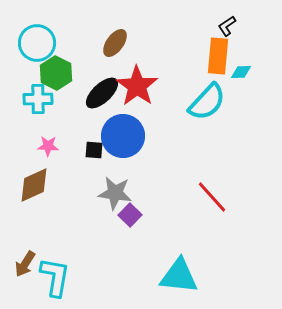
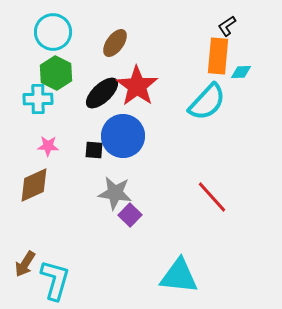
cyan circle: moved 16 px right, 11 px up
cyan L-shape: moved 3 px down; rotated 6 degrees clockwise
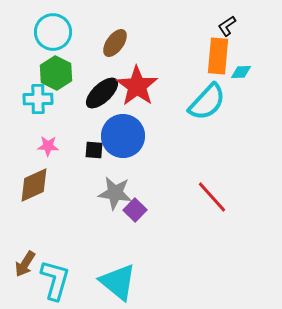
purple square: moved 5 px right, 5 px up
cyan triangle: moved 61 px left, 6 px down; rotated 33 degrees clockwise
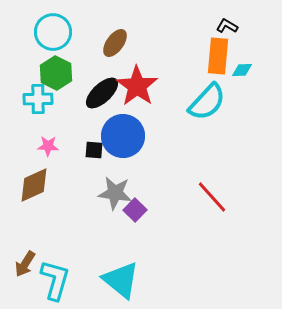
black L-shape: rotated 65 degrees clockwise
cyan diamond: moved 1 px right, 2 px up
cyan triangle: moved 3 px right, 2 px up
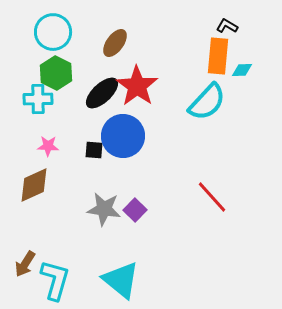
gray star: moved 11 px left, 16 px down
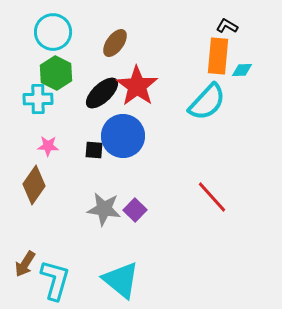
brown diamond: rotated 30 degrees counterclockwise
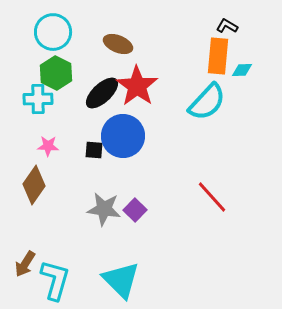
brown ellipse: moved 3 px right, 1 px down; rotated 76 degrees clockwise
cyan triangle: rotated 6 degrees clockwise
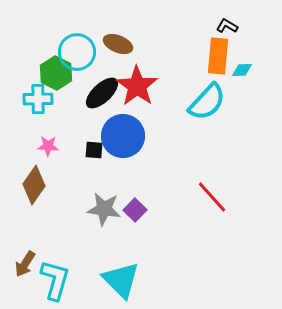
cyan circle: moved 24 px right, 20 px down
